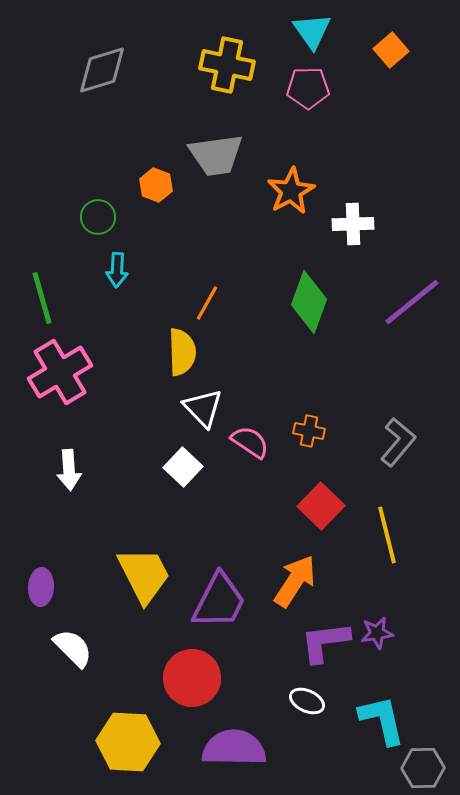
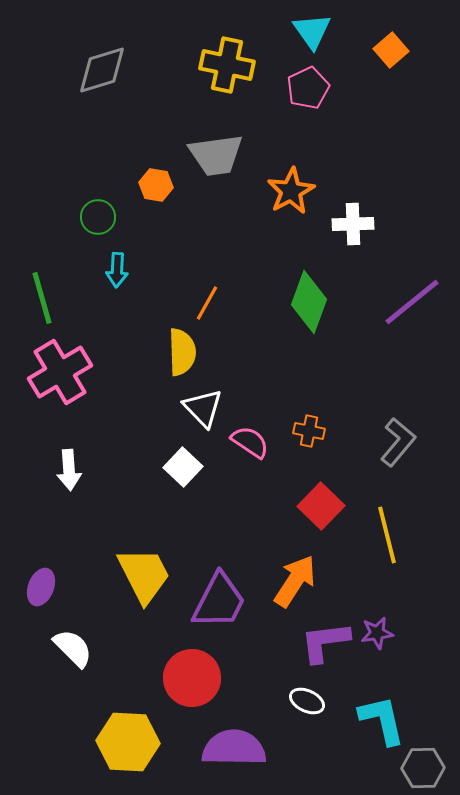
pink pentagon: rotated 24 degrees counterclockwise
orange hexagon: rotated 12 degrees counterclockwise
purple ellipse: rotated 18 degrees clockwise
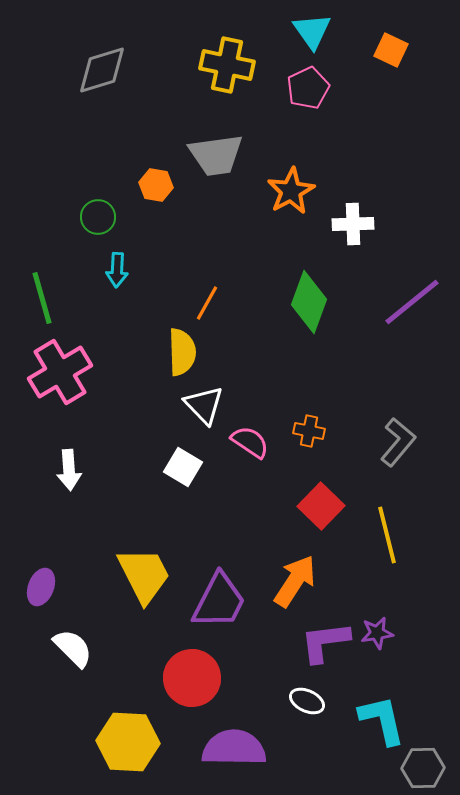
orange square: rotated 24 degrees counterclockwise
white triangle: moved 1 px right, 3 px up
white square: rotated 12 degrees counterclockwise
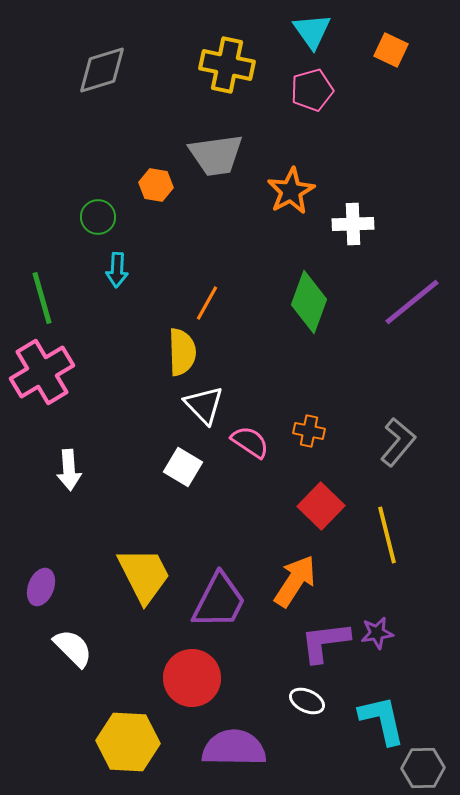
pink pentagon: moved 4 px right, 2 px down; rotated 9 degrees clockwise
pink cross: moved 18 px left
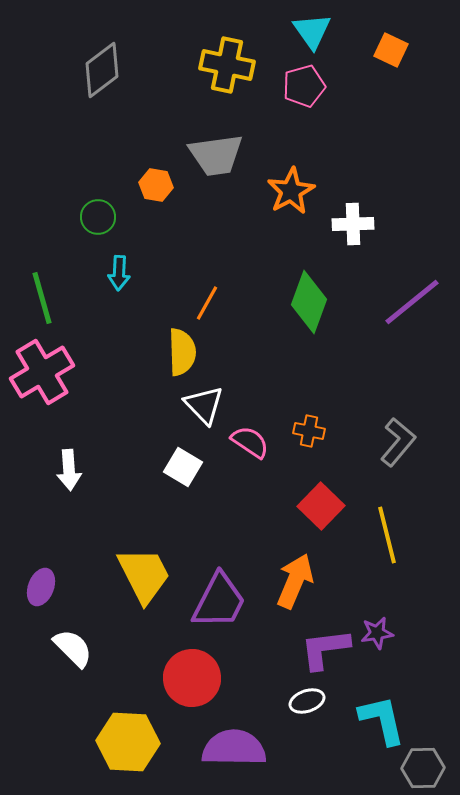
gray diamond: rotated 20 degrees counterclockwise
pink pentagon: moved 8 px left, 4 px up
cyan arrow: moved 2 px right, 3 px down
orange arrow: rotated 10 degrees counterclockwise
purple L-shape: moved 7 px down
white ellipse: rotated 44 degrees counterclockwise
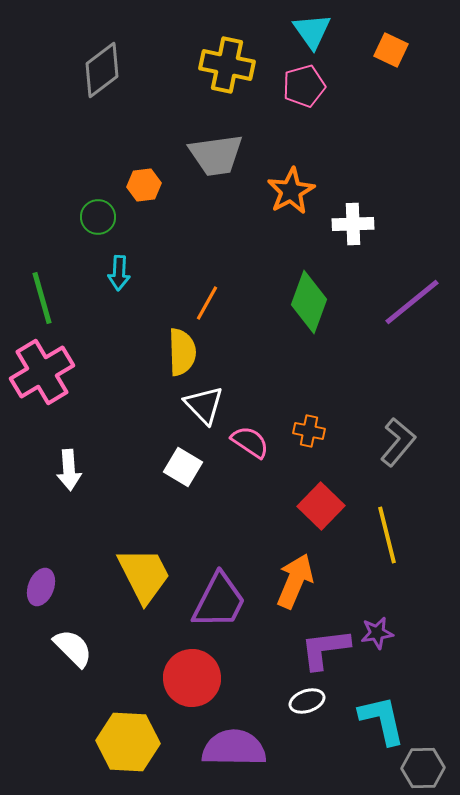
orange hexagon: moved 12 px left; rotated 16 degrees counterclockwise
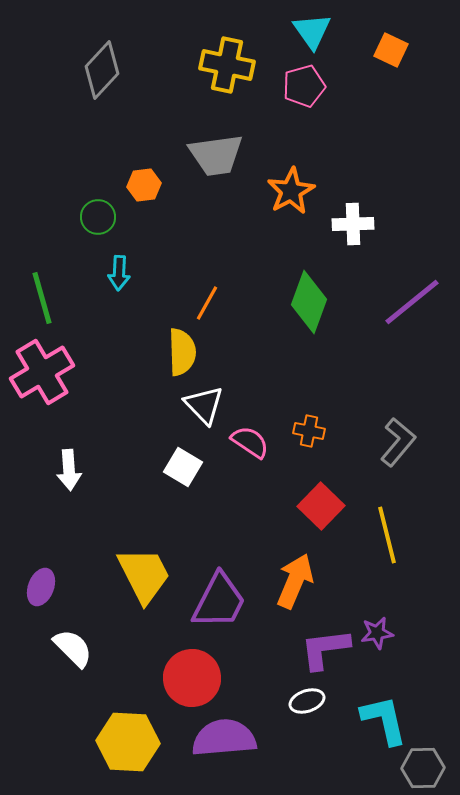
gray diamond: rotated 10 degrees counterclockwise
cyan L-shape: moved 2 px right
purple semicircle: moved 10 px left, 10 px up; rotated 6 degrees counterclockwise
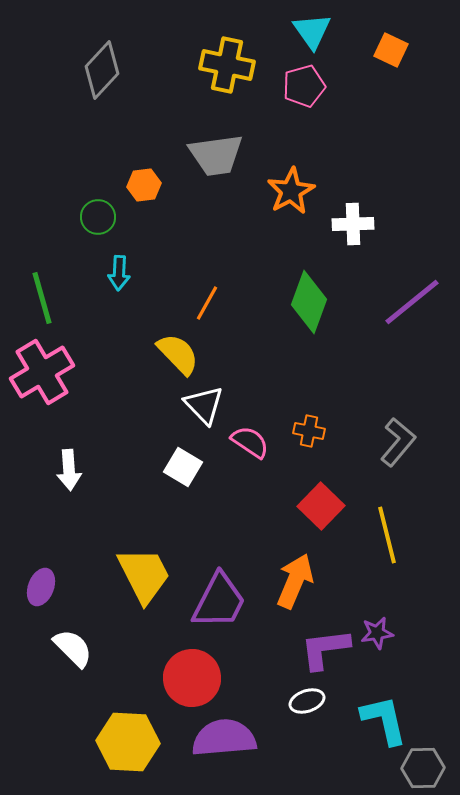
yellow semicircle: moved 4 px left, 2 px down; rotated 42 degrees counterclockwise
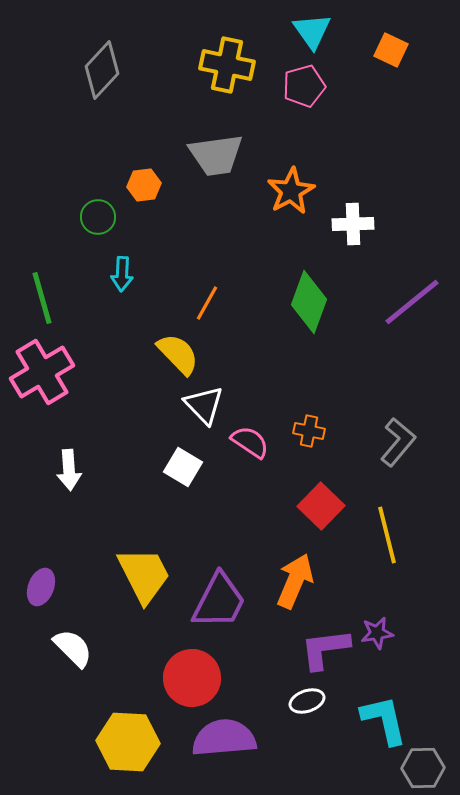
cyan arrow: moved 3 px right, 1 px down
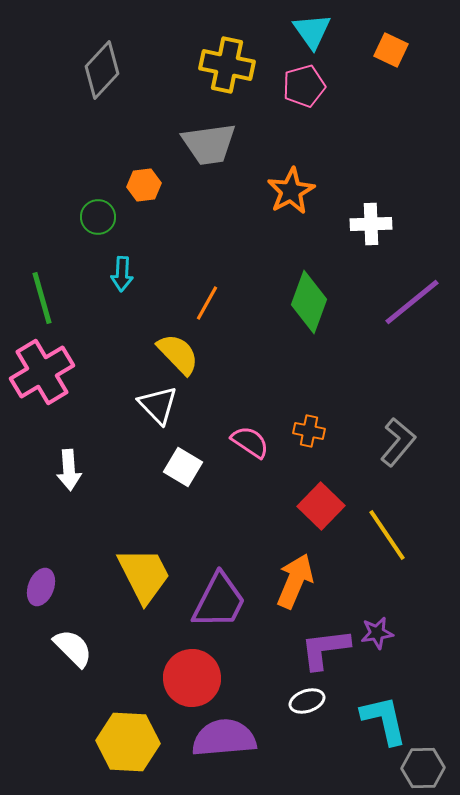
gray trapezoid: moved 7 px left, 11 px up
white cross: moved 18 px right
white triangle: moved 46 px left
yellow line: rotated 20 degrees counterclockwise
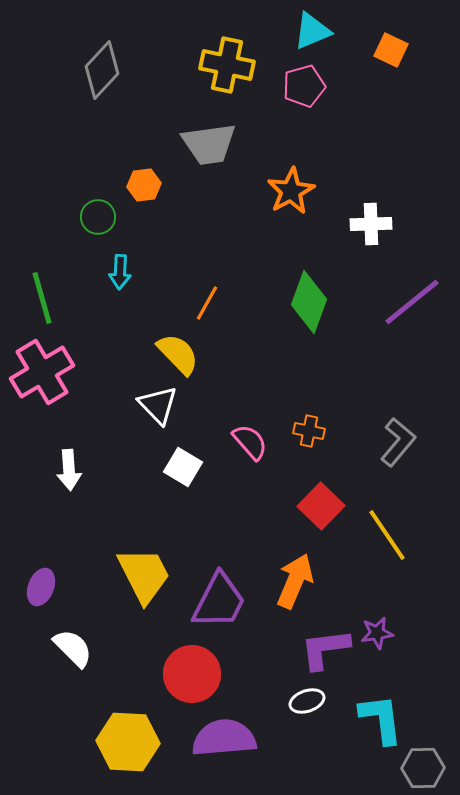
cyan triangle: rotated 42 degrees clockwise
cyan arrow: moved 2 px left, 2 px up
pink semicircle: rotated 15 degrees clockwise
red circle: moved 4 px up
cyan L-shape: moved 3 px left, 1 px up; rotated 6 degrees clockwise
